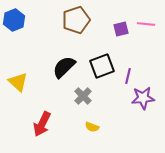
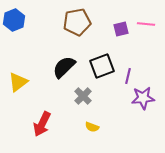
brown pentagon: moved 1 px right, 2 px down; rotated 8 degrees clockwise
yellow triangle: rotated 40 degrees clockwise
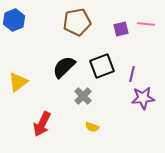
purple line: moved 4 px right, 2 px up
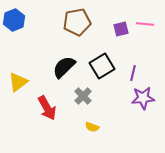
pink line: moved 1 px left
black square: rotated 10 degrees counterclockwise
purple line: moved 1 px right, 1 px up
red arrow: moved 5 px right, 16 px up; rotated 55 degrees counterclockwise
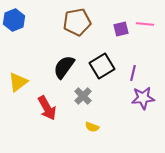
black semicircle: rotated 10 degrees counterclockwise
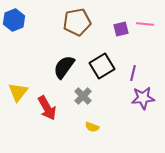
yellow triangle: moved 10 px down; rotated 15 degrees counterclockwise
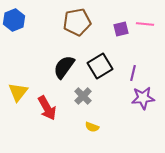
black square: moved 2 px left
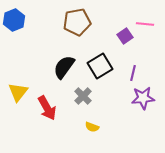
purple square: moved 4 px right, 7 px down; rotated 21 degrees counterclockwise
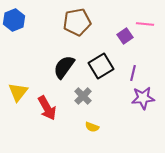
black square: moved 1 px right
